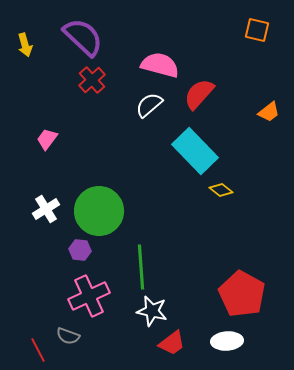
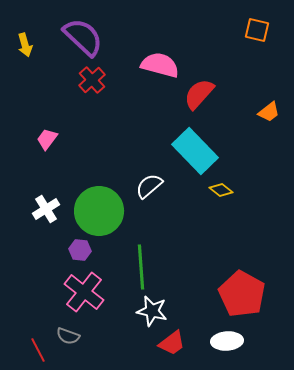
white semicircle: moved 81 px down
pink cross: moved 5 px left, 4 px up; rotated 27 degrees counterclockwise
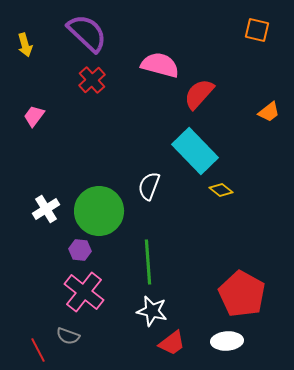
purple semicircle: moved 4 px right, 4 px up
pink trapezoid: moved 13 px left, 23 px up
white semicircle: rotated 28 degrees counterclockwise
green line: moved 7 px right, 5 px up
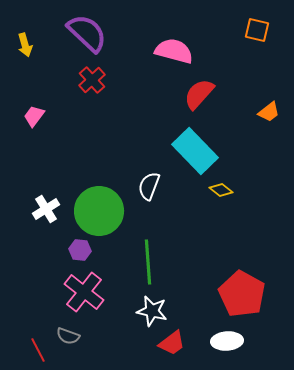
pink semicircle: moved 14 px right, 14 px up
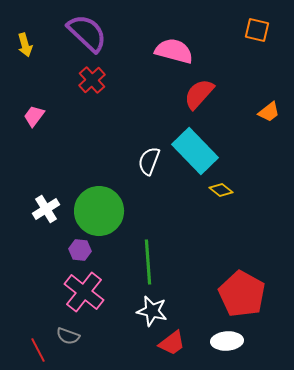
white semicircle: moved 25 px up
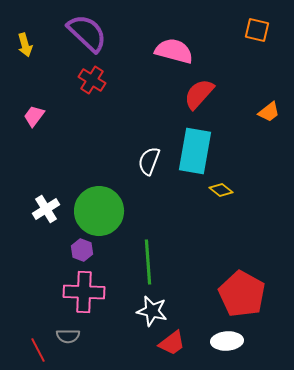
red cross: rotated 16 degrees counterclockwise
cyan rectangle: rotated 54 degrees clockwise
purple hexagon: moved 2 px right; rotated 15 degrees clockwise
pink cross: rotated 36 degrees counterclockwise
gray semicircle: rotated 20 degrees counterclockwise
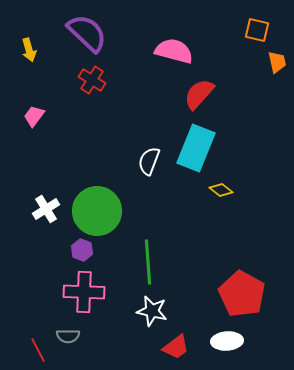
yellow arrow: moved 4 px right, 5 px down
orange trapezoid: moved 8 px right, 50 px up; rotated 65 degrees counterclockwise
cyan rectangle: moved 1 px right, 3 px up; rotated 12 degrees clockwise
green circle: moved 2 px left
red trapezoid: moved 4 px right, 4 px down
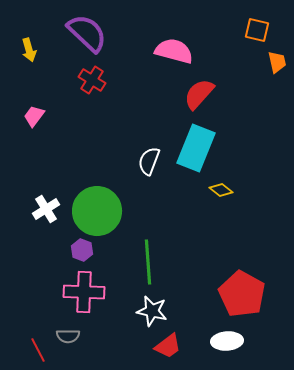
red trapezoid: moved 8 px left, 1 px up
